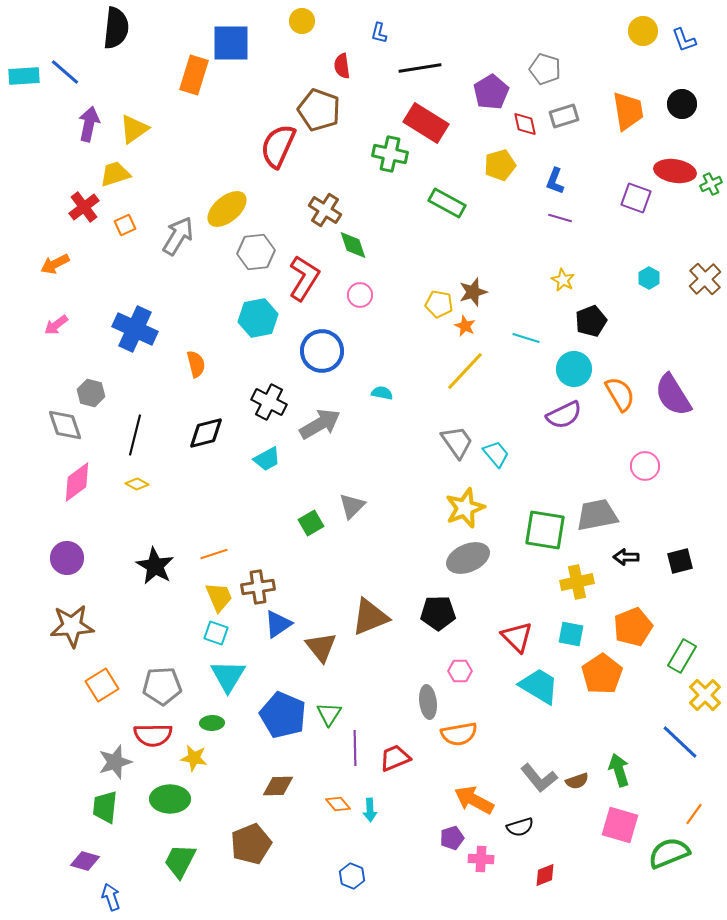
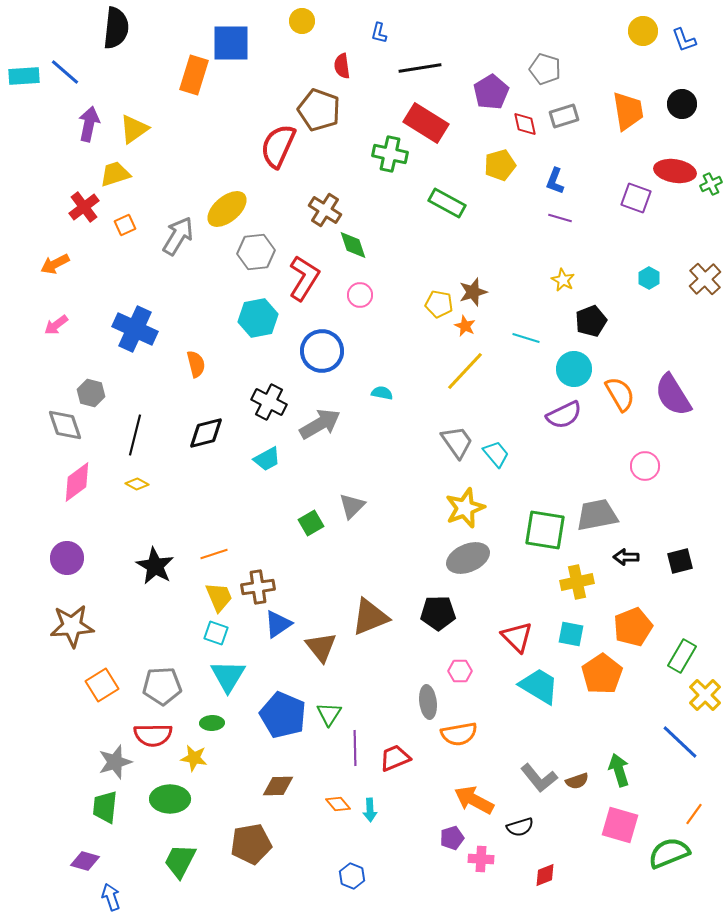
brown pentagon at (251, 844): rotated 12 degrees clockwise
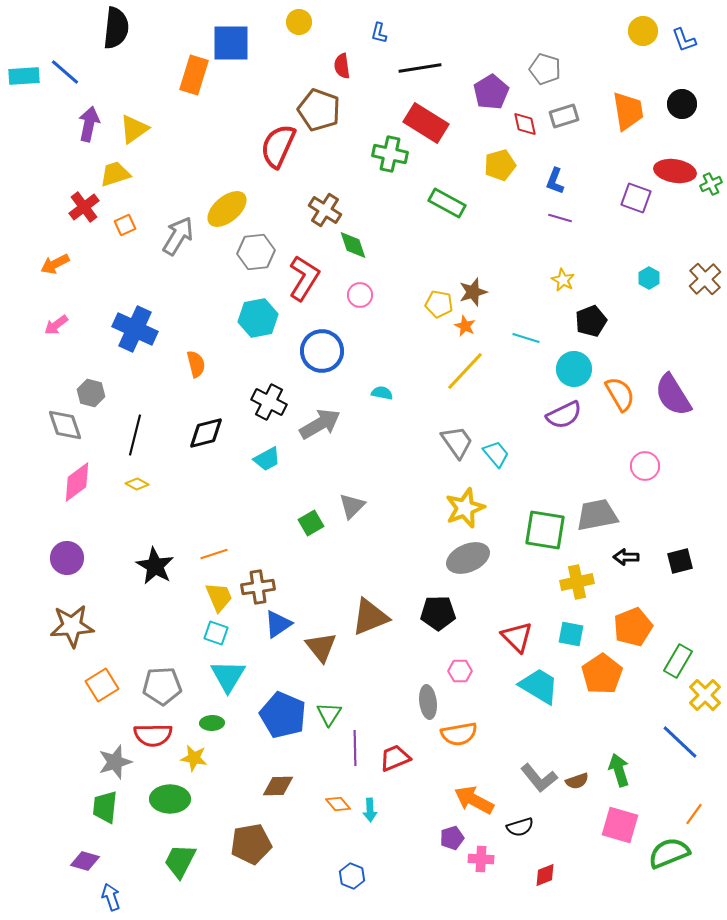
yellow circle at (302, 21): moved 3 px left, 1 px down
green rectangle at (682, 656): moved 4 px left, 5 px down
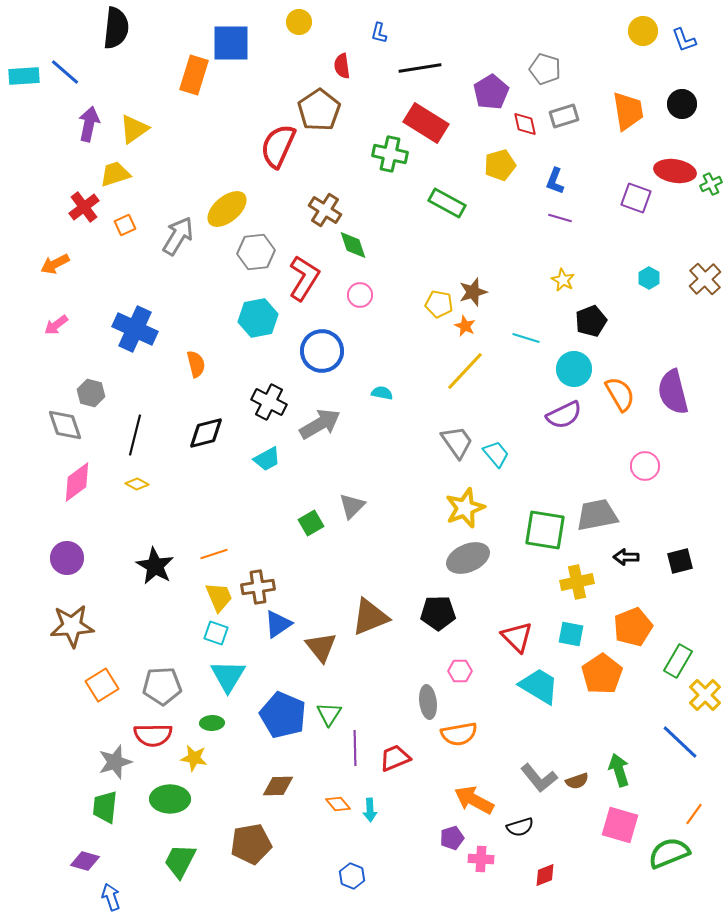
brown pentagon at (319, 110): rotated 18 degrees clockwise
purple semicircle at (673, 395): moved 3 px up; rotated 18 degrees clockwise
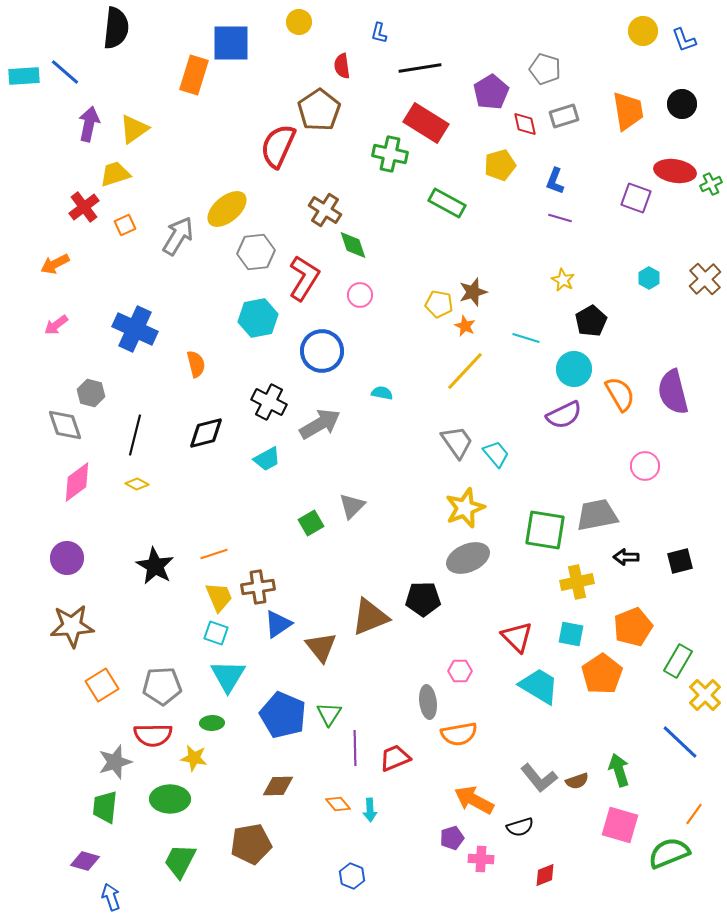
black pentagon at (591, 321): rotated 8 degrees counterclockwise
black pentagon at (438, 613): moved 15 px left, 14 px up
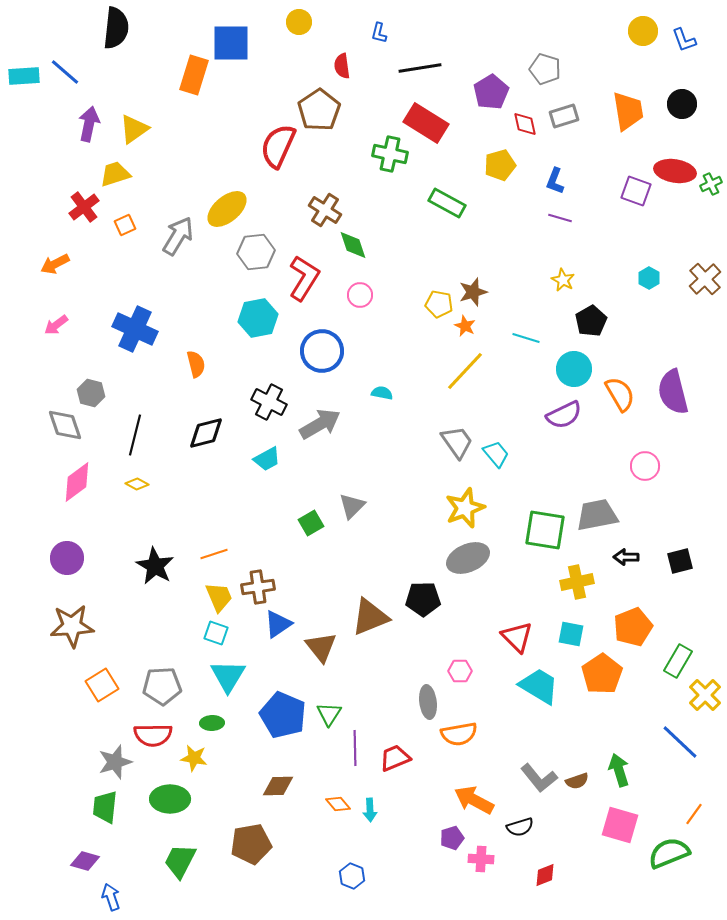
purple square at (636, 198): moved 7 px up
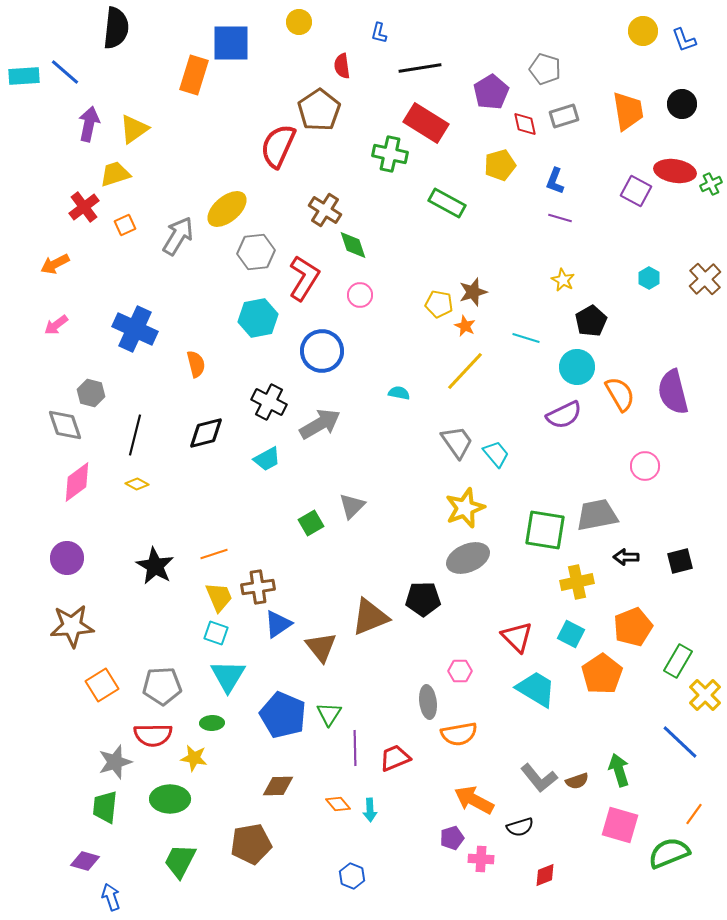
purple square at (636, 191): rotated 8 degrees clockwise
cyan circle at (574, 369): moved 3 px right, 2 px up
cyan semicircle at (382, 393): moved 17 px right
cyan square at (571, 634): rotated 16 degrees clockwise
cyan trapezoid at (539, 686): moved 3 px left, 3 px down
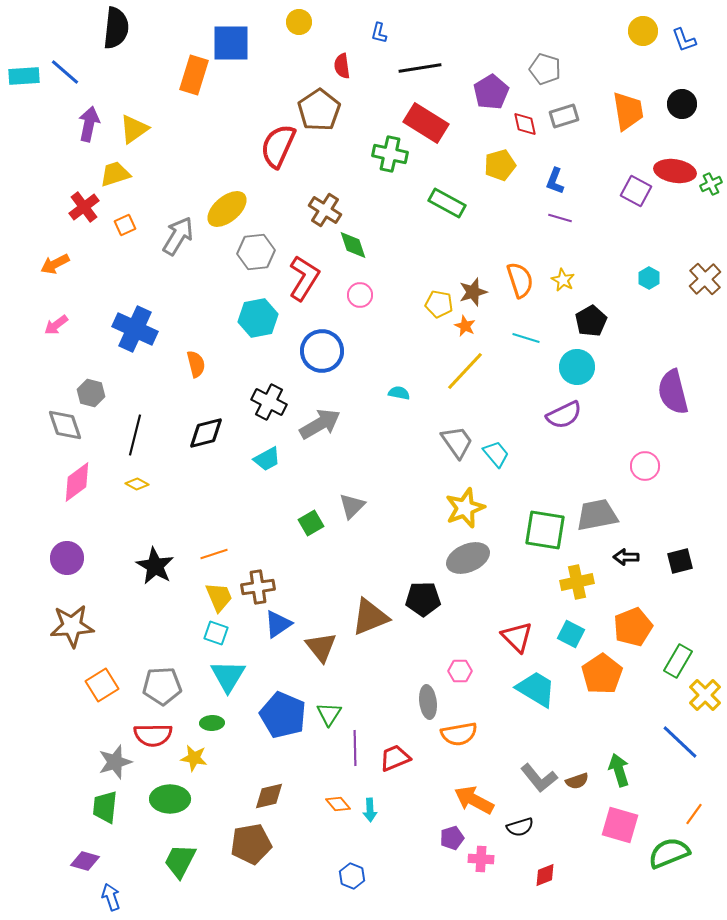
orange semicircle at (620, 394): moved 100 px left, 114 px up; rotated 12 degrees clockwise
brown diamond at (278, 786): moved 9 px left, 10 px down; rotated 12 degrees counterclockwise
